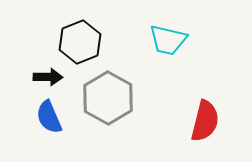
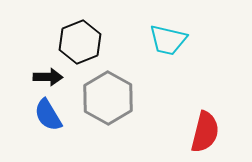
blue semicircle: moved 1 px left, 2 px up; rotated 8 degrees counterclockwise
red semicircle: moved 11 px down
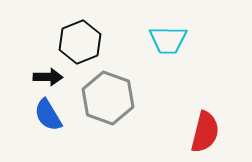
cyan trapezoid: rotated 12 degrees counterclockwise
gray hexagon: rotated 9 degrees counterclockwise
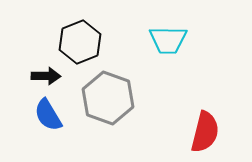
black arrow: moved 2 px left, 1 px up
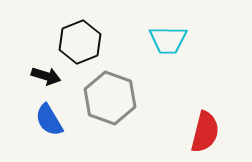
black arrow: rotated 16 degrees clockwise
gray hexagon: moved 2 px right
blue semicircle: moved 1 px right, 5 px down
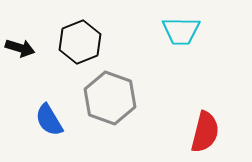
cyan trapezoid: moved 13 px right, 9 px up
black arrow: moved 26 px left, 28 px up
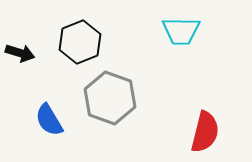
black arrow: moved 5 px down
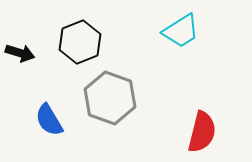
cyan trapezoid: rotated 33 degrees counterclockwise
red semicircle: moved 3 px left
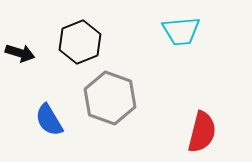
cyan trapezoid: rotated 27 degrees clockwise
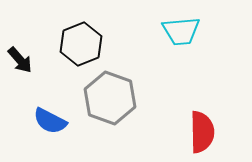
black hexagon: moved 1 px right, 2 px down
black arrow: moved 7 px down; rotated 32 degrees clockwise
blue semicircle: moved 1 px right, 1 px down; rotated 32 degrees counterclockwise
red semicircle: rotated 15 degrees counterclockwise
